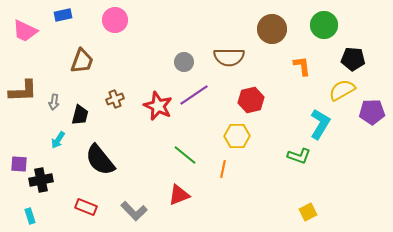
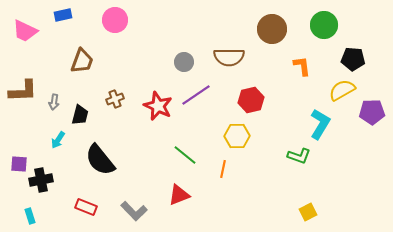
purple line: moved 2 px right
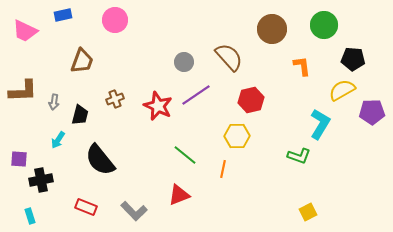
brown semicircle: rotated 132 degrees counterclockwise
purple square: moved 5 px up
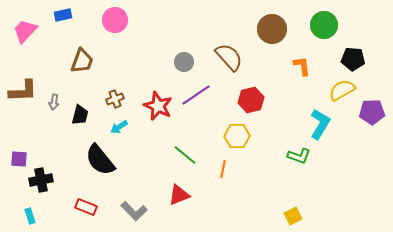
pink trapezoid: rotated 108 degrees clockwise
cyan arrow: moved 61 px right, 13 px up; rotated 24 degrees clockwise
yellow square: moved 15 px left, 4 px down
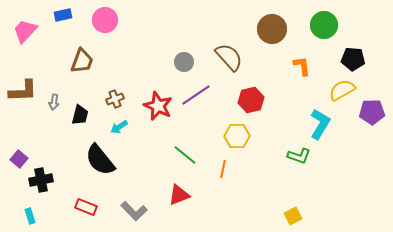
pink circle: moved 10 px left
purple square: rotated 36 degrees clockwise
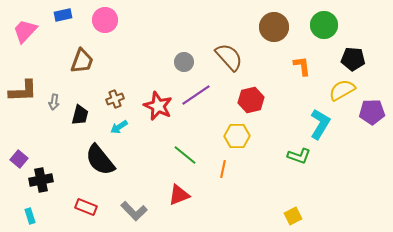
brown circle: moved 2 px right, 2 px up
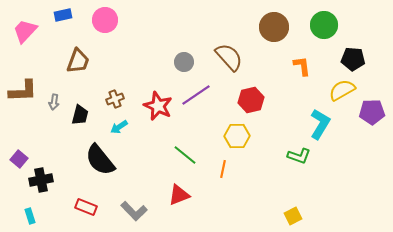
brown trapezoid: moved 4 px left
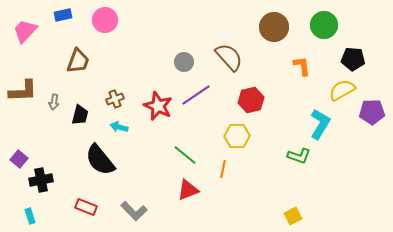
cyan arrow: rotated 48 degrees clockwise
red triangle: moved 9 px right, 5 px up
